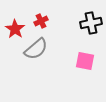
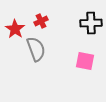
black cross: rotated 10 degrees clockwise
gray semicircle: rotated 70 degrees counterclockwise
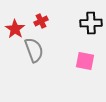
gray semicircle: moved 2 px left, 1 px down
